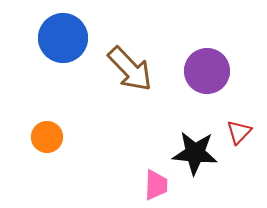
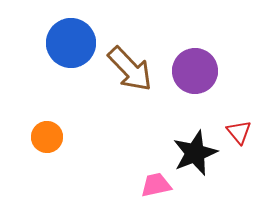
blue circle: moved 8 px right, 5 px down
purple circle: moved 12 px left
red triangle: rotated 24 degrees counterclockwise
black star: rotated 27 degrees counterclockwise
pink trapezoid: rotated 104 degrees counterclockwise
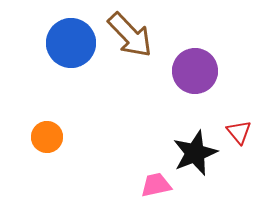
brown arrow: moved 34 px up
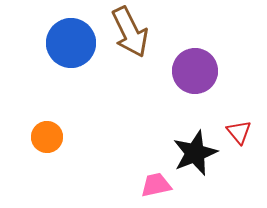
brown arrow: moved 3 px up; rotated 18 degrees clockwise
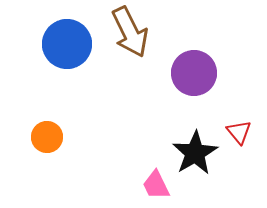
blue circle: moved 4 px left, 1 px down
purple circle: moved 1 px left, 2 px down
black star: rotated 9 degrees counterclockwise
pink trapezoid: rotated 104 degrees counterclockwise
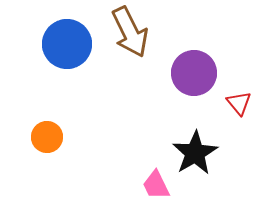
red triangle: moved 29 px up
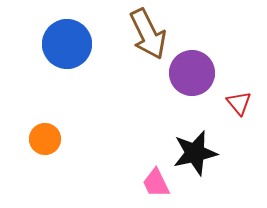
brown arrow: moved 18 px right, 2 px down
purple circle: moved 2 px left
orange circle: moved 2 px left, 2 px down
black star: rotated 18 degrees clockwise
pink trapezoid: moved 2 px up
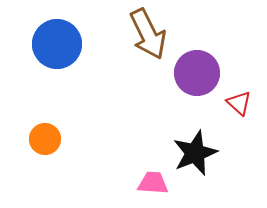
blue circle: moved 10 px left
purple circle: moved 5 px right
red triangle: rotated 8 degrees counterclockwise
black star: rotated 9 degrees counterclockwise
pink trapezoid: moved 3 px left; rotated 120 degrees clockwise
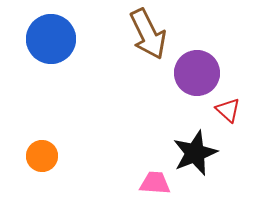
blue circle: moved 6 px left, 5 px up
red triangle: moved 11 px left, 7 px down
orange circle: moved 3 px left, 17 px down
pink trapezoid: moved 2 px right
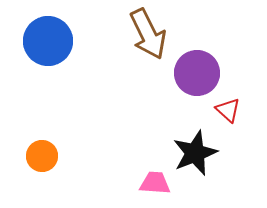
blue circle: moved 3 px left, 2 px down
